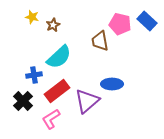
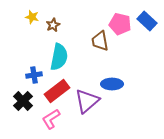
cyan semicircle: rotated 36 degrees counterclockwise
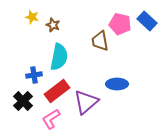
brown star: rotated 24 degrees counterclockwise
blue ellipse: moved 5 px right
purple triangle: moved 1 px left, 1 px down
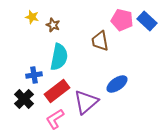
pink pentagon: moved 2 px right, 4 px up
blue ellipse: rotated 35 degrees counterclockwise
black cross: moved 1 px right, 2 px up
pink L-shape: moved 4 px right
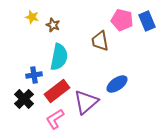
blue rectangle: rotated 24 degrees clockwise
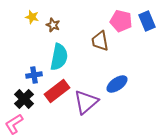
pink pentagon: moved 1 px left, 1 px down
pink L-shape: moved 41 px left, 5 px down
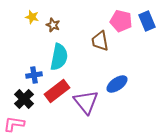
purple triangle: rotated 28 degrees counterclockwise
pink L-shape: rotated 40 degrees clockwise
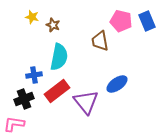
black cross: rotated 24 degrees clockwise
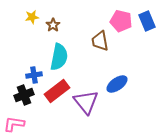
yellow star: rotated 24 degrees counterclockwise
brown star: rotated 16 degrees clockwise
black cross: moved 4 px up
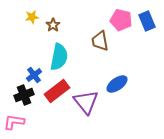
pink pentagon: moved 1 px up
blue cross: rotated 28 degrees counterclockwise
pink L-shape: moved 2 px up
